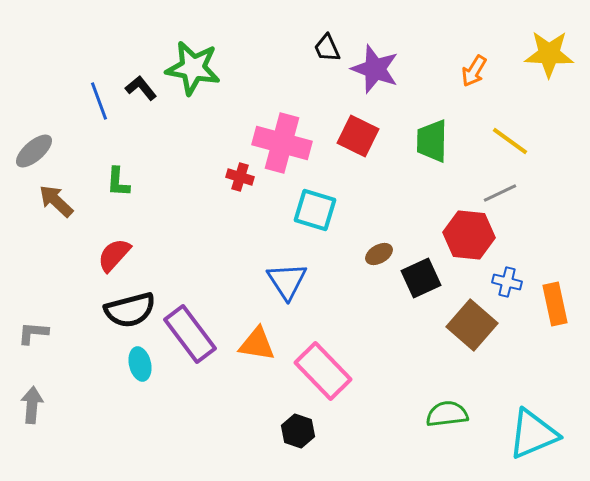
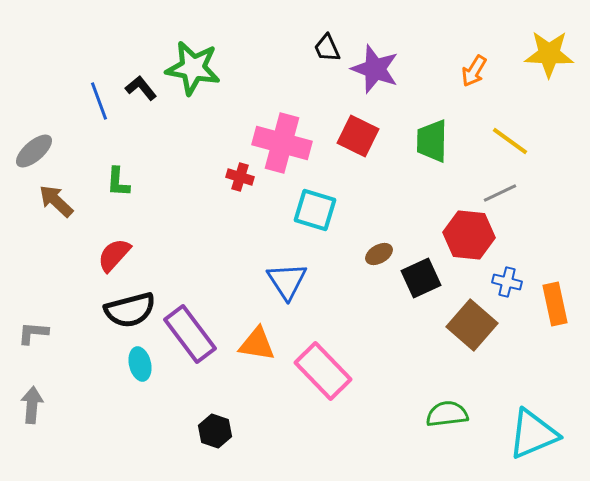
black hexagon: moved 83 px left
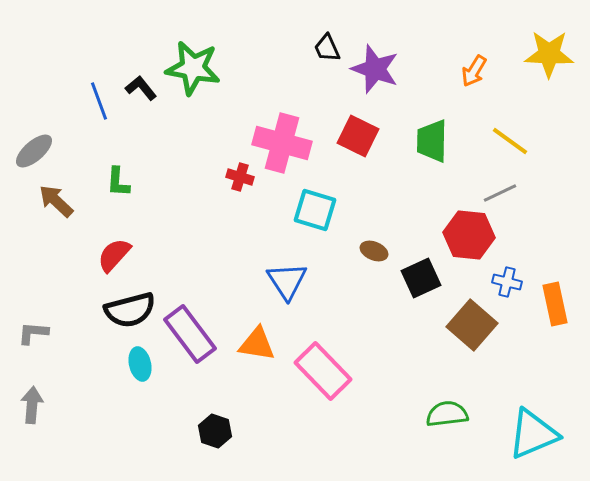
brown ellipse: moved 5 px left, 3 px up; rotated 52 degrees clockwise
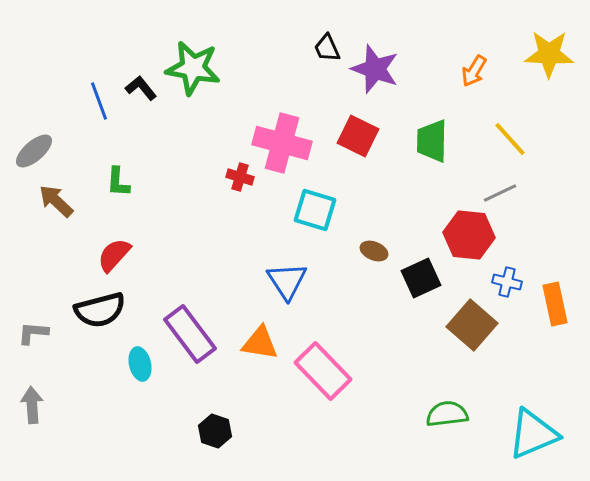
yellow line: moved 2 px up; rotated 12 degrees clockwise
black semicircle: moved 30 px left
orange triangle: moved 3 px right, 1 px up
gray arrow: rotated 9 degrees counterclockwise
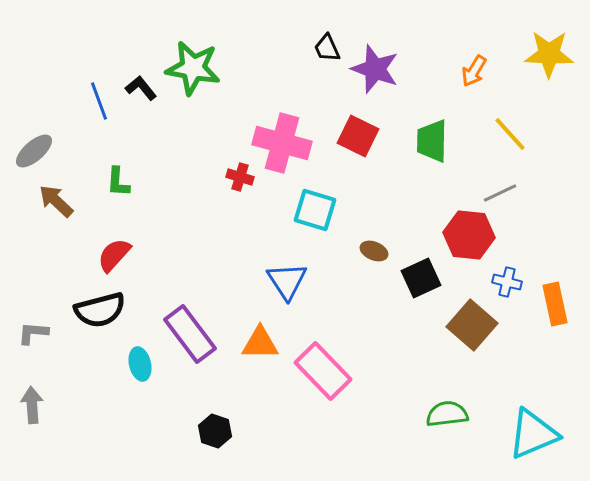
yellow line: moved 5 px up
orange triangle: rotated 9 degrees counterclockwise
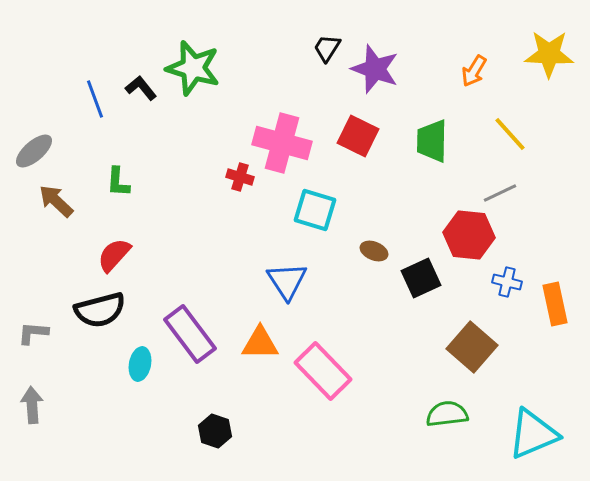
black trapezoid: rotated 56 degrees clockwise
green star: rotated 6 degrees clockwise
blue line: moved 4 px left, 2 px up
brown square: moved 22 px down
cyan ellipse: rotated 24 degrees clockwise
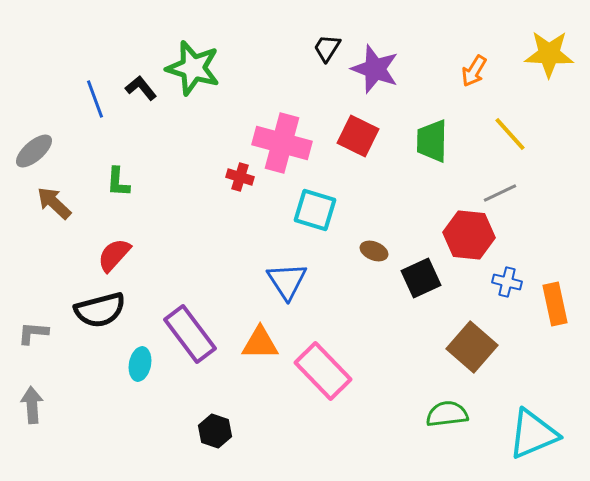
brown arrow: moved 2 px left, 2 px down
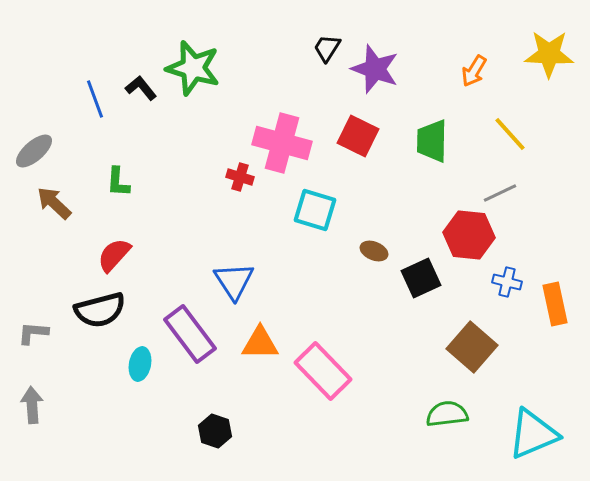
blue triangle: moved 53 px left
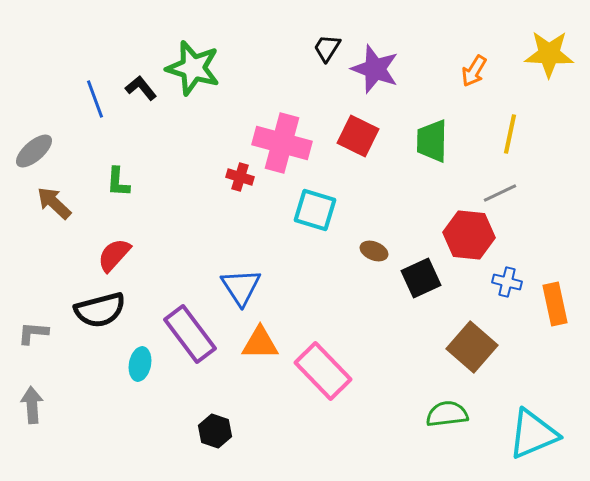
yellow line: rotated 54 degrees clockwise
blue triangle: moved 7 px right, 6 px down
